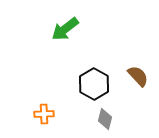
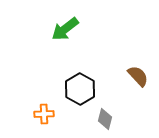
black hexagon: moved 14 px left, 5 px down
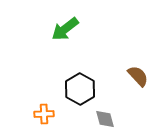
gray diamond: rotated 30 degrees counterclockwise
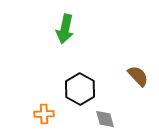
green arrow: rotated 40 degrees counterclockwise
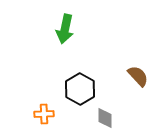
gray diamond: moved 1 px up; rotated 15 degrees clockwise
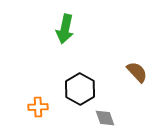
brown semicircle: moved 1 px left, 4 px up
orange cross: moved 6 px left, 7 px up
gray diamond: rotated 20 degrees counterclockwise
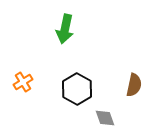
brown semicircle: moved 3 px left, 13 px down; rotated 55 degrees clockwise
black hexagon: moved 3 px left
orange cross: moved 15 px left, 25 px up; rotated 30 degrees counterclockwise
